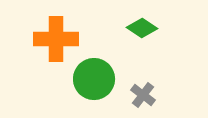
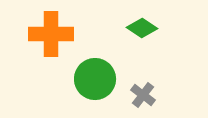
orange cross: moved 5 px left, 5 px up
green circle: moved 1 px right
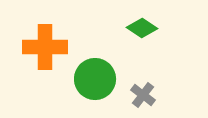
orange cross: moved 6 px left, 13 px down
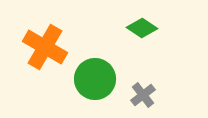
orange cross: rotated 30 degrees clockwise
gray cross: rotated 15 degrees clockwise
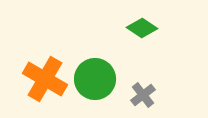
orange cross: moved 32 px down
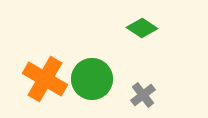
green circle: moved 3 px left
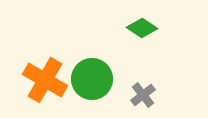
orange cross: moved 1 px down
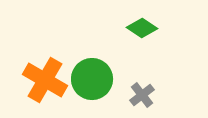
gray cross: moved 1 px left
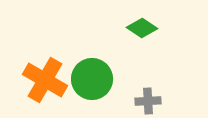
gray cross: moved 6 px right, 6 px down; rotated 35 degrees clockwise
